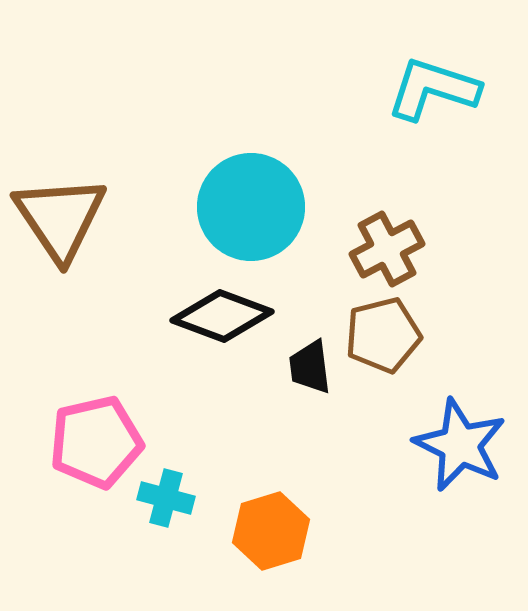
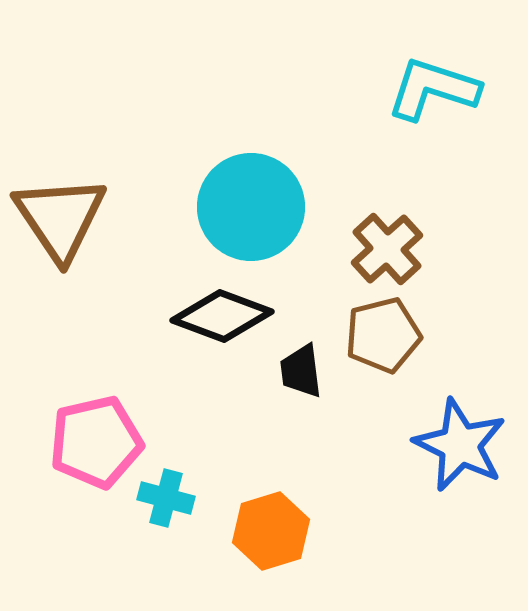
brown cross: rotated 14 degrees counterclockwise
black trapezoid: moved 9 px left, 4 px down
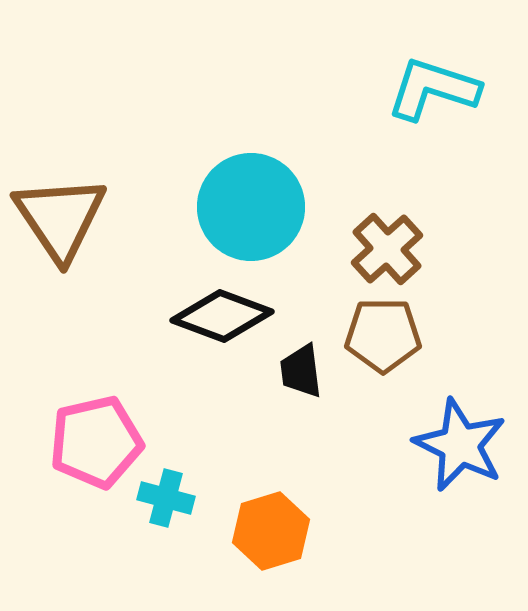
brown pentagon: rotated 14 degrees clockwise
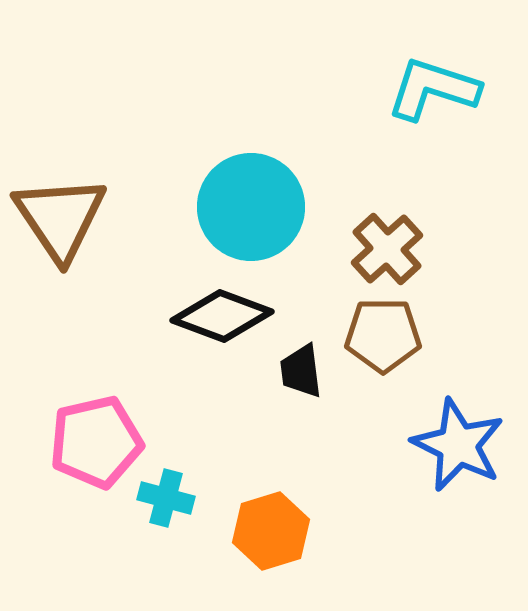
blue star: moved 2 px left
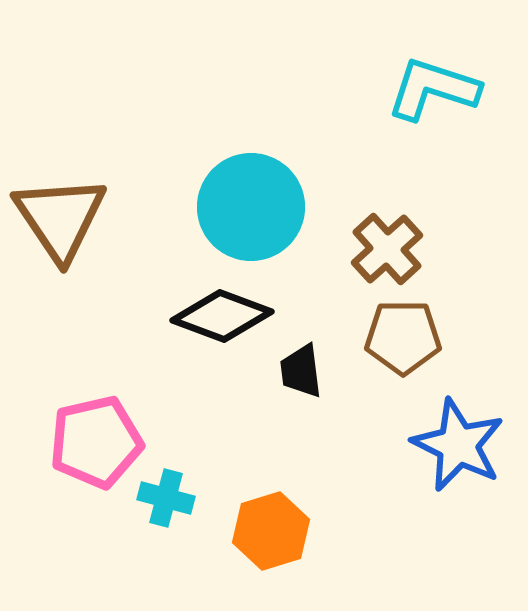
brown pentagon: moved 20 px right, 2 px down
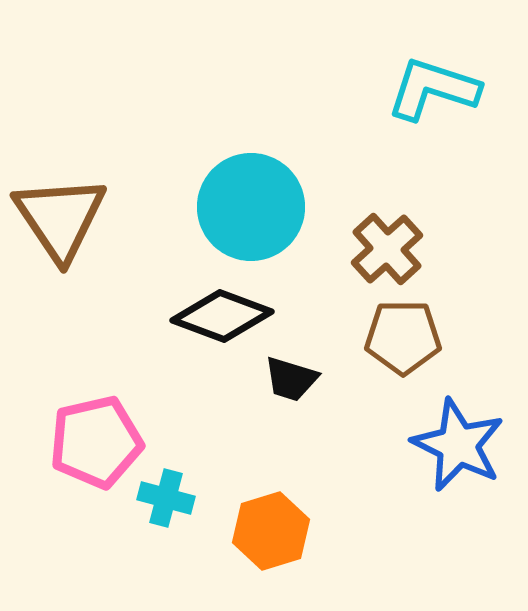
black trapezoid: moved 10 px left, 8 px down; rotated 66 degrees counterclockwise
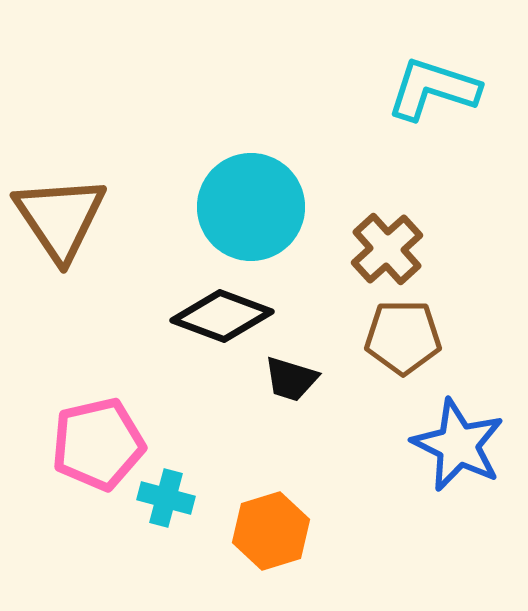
pink pentagon: moved 2 px right, 2 px down
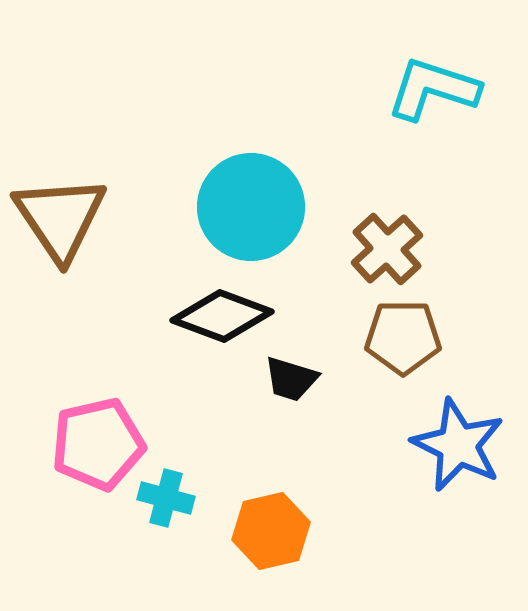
orange hexagon: rotated 4 degrees clockwise
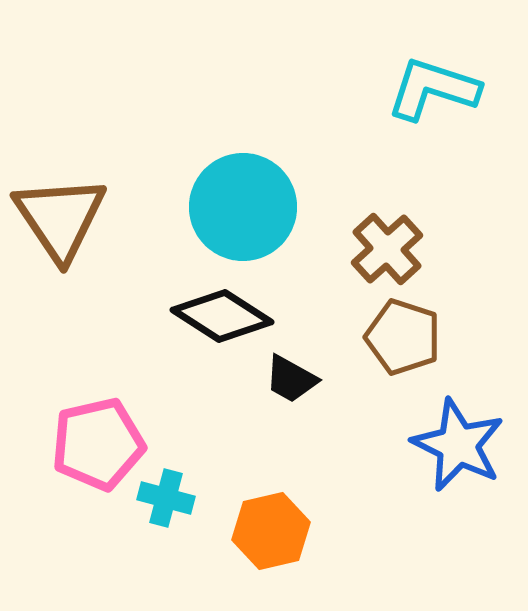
cyan circle: moved 8 px left
black diamond: rotated 12 degrees clockwise
brown pentagon: rotated 18 degrees clockwise
black trapezoid: rotated 12 degrees clockwise
